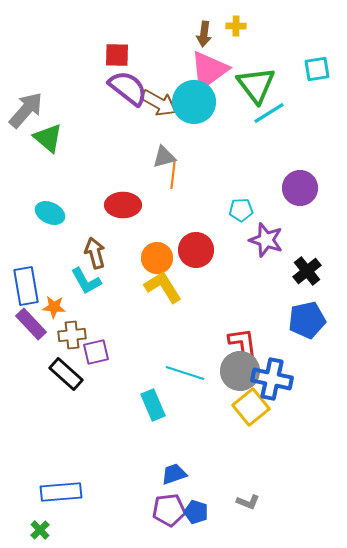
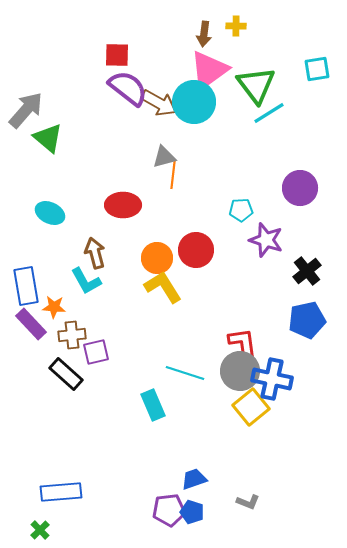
blue trapezoid at (174, 474): moved 20 px right, 5 px down
blue pentagon at (196, 512): moved 4 px left
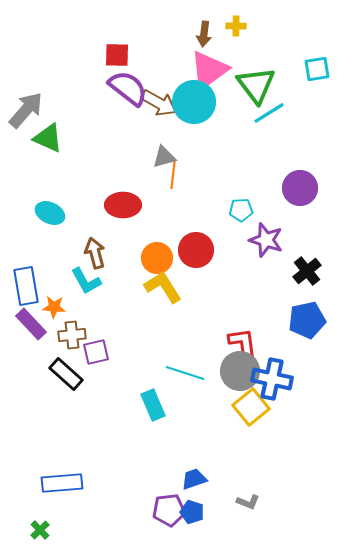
green triangle at (48, 138): rotated 16 degrees counterclockwise
blue rectangle at (61, 492): moved 1 px right, 9 px up
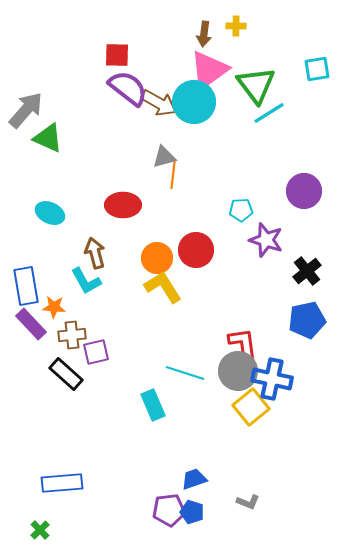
purple circle at (300, 188): moved 4 px right, 3 px down
gray circle at (240, 371): moved 2 px left
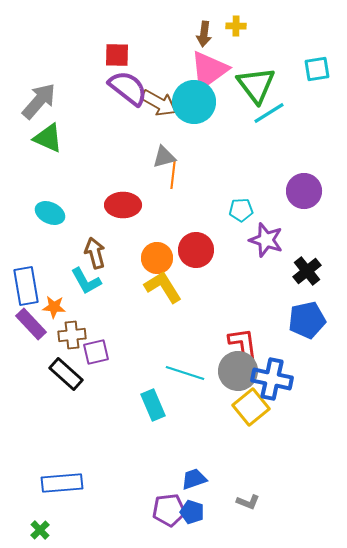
gray arrow at (26, 110): moved 13 px right, 9 px up
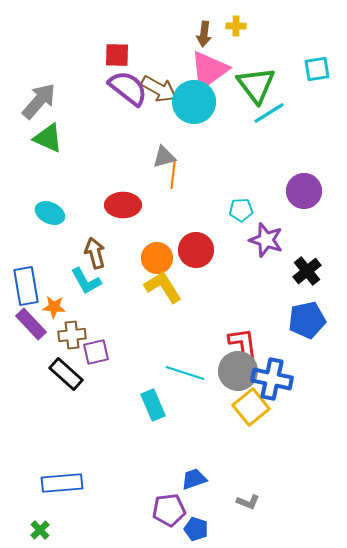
brown arrow at (159, 103): moved 14 px up
blue pentagon at (192, 512): moved 4 px right, 17 px down
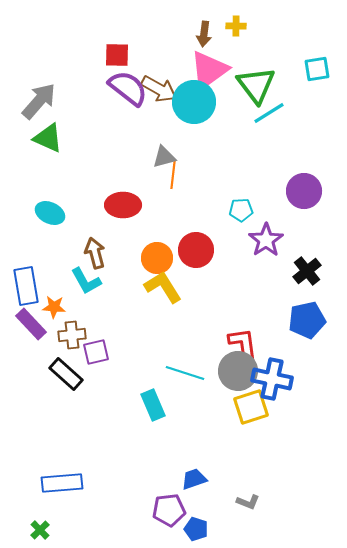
purple star at (266, 240): rotated 20 degrees clockwise
yellow square at (251, 407): rotated 21 degrees clockwise
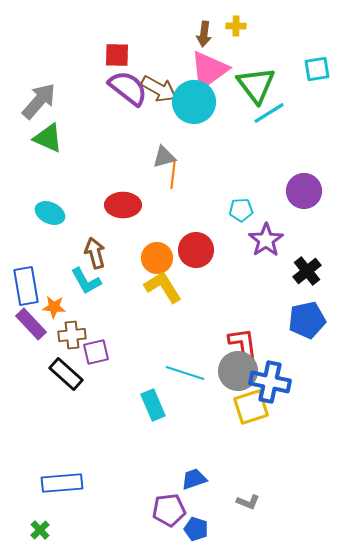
blue cross at (272, 379): moved 2 px left, 3 px down
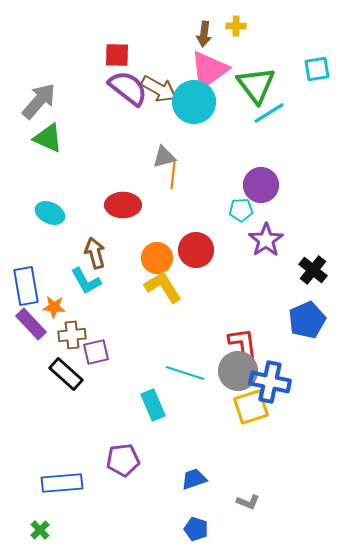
purple circle at (304, 191): moved 43 px left, 6 px up
black cross at (307, 271): moved 6 px right, 1 px up; rotated 12 degrees counterclockwise
blue pentagon at (307, 320): rotated 12 degrees counterclockwise
purple pentagon at (169, 510): moved 46 px left, 50 px up
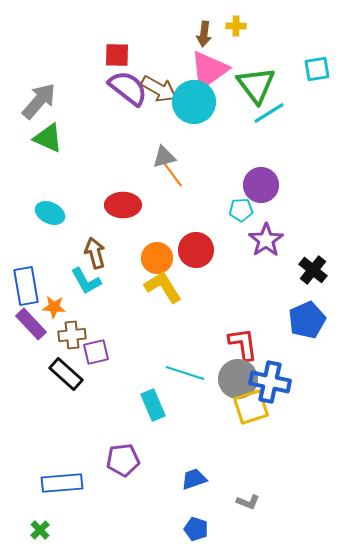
orange line at (173, 175): rotated 44 degrees counterclockwise
gray circle at (238, 371): moved 8 px down
